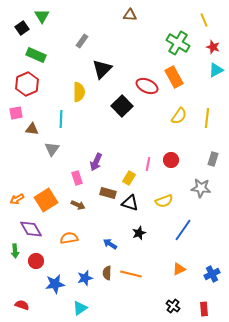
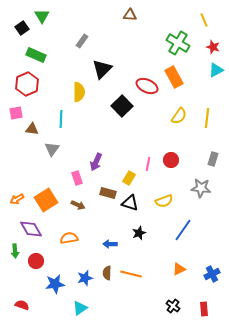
blue arrow at (110, 244): rotated 32 degrees counterclockwise
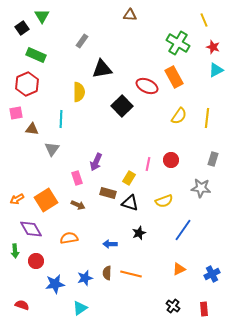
black triangle at (102, 69): rotated 35 degrees clockwise
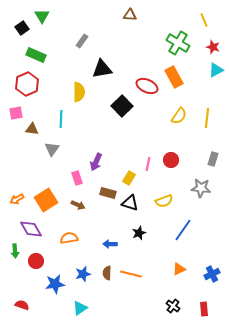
blue star at (85, 278): moved 2 px left, 4 px up
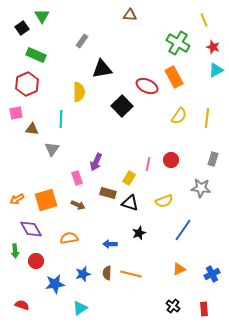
orange square at (46, 200): rotated 15 degrees clockwise
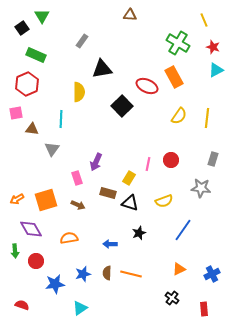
black cross at (173, 306): moved 1 px left, 8 px up
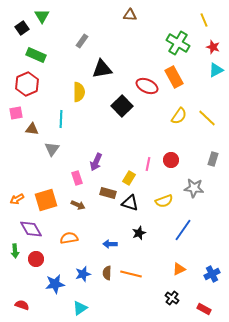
yellow line at (207, 118): rotated 54 degrees counterclockwise
gray star at (201, 188): moved 7 px left
red circle at (36, 261): moved 2 px up
red rectangle at (204, 309): rotated 56 degrees counterclockwise
